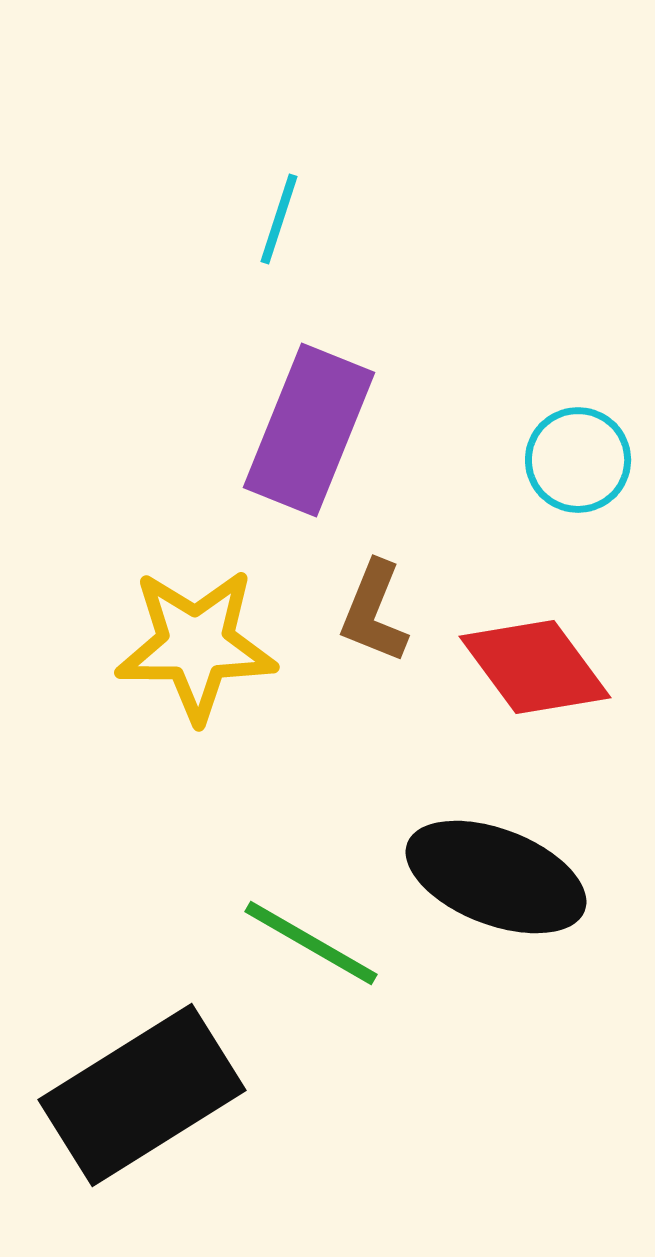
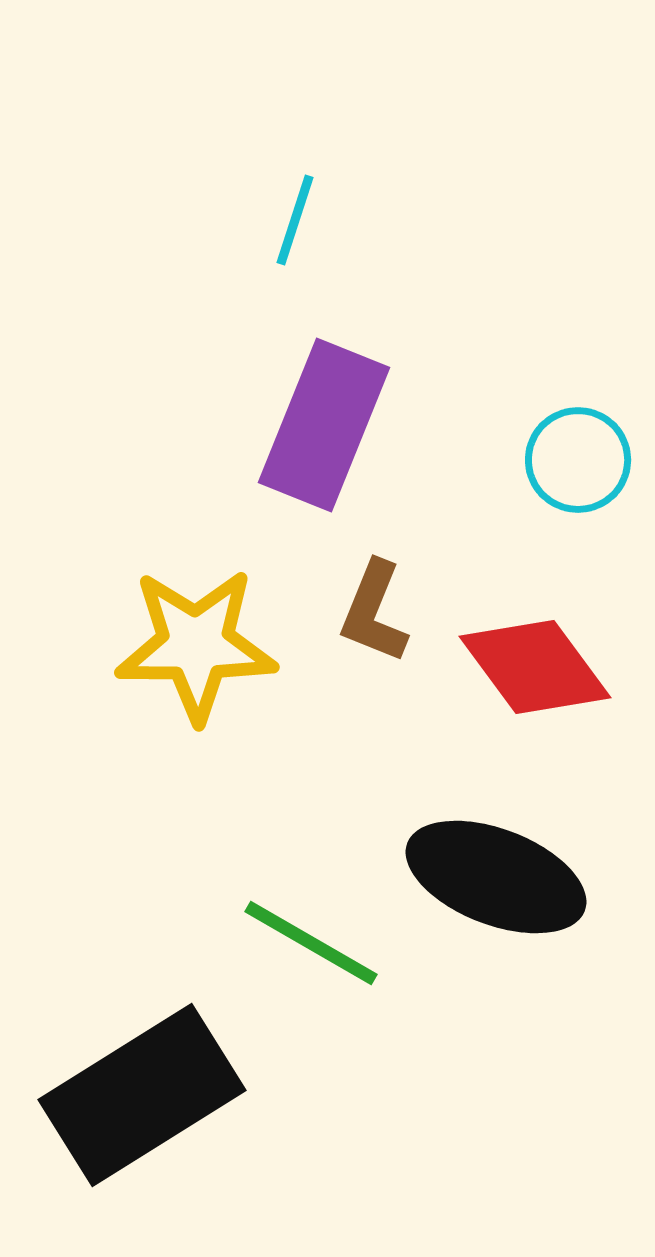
cyan line: moved 16 px right, 1 px down
purple rectangle: moved 15 px right, 5 px up
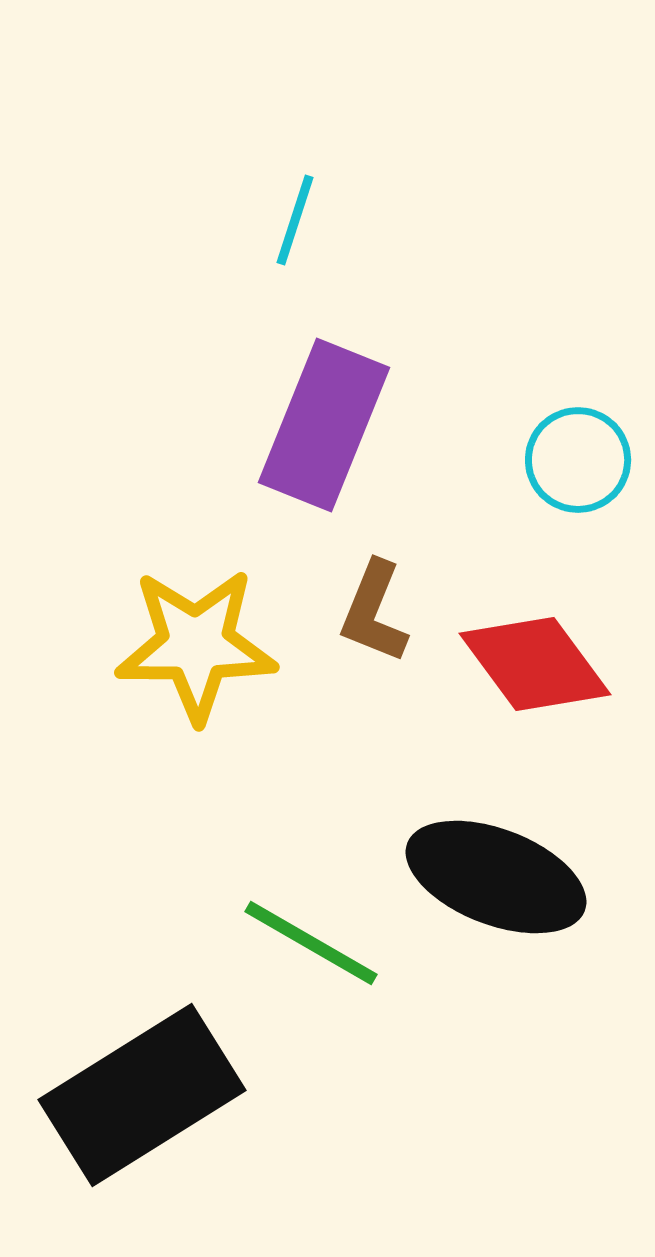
red diamond: moved 3 px up
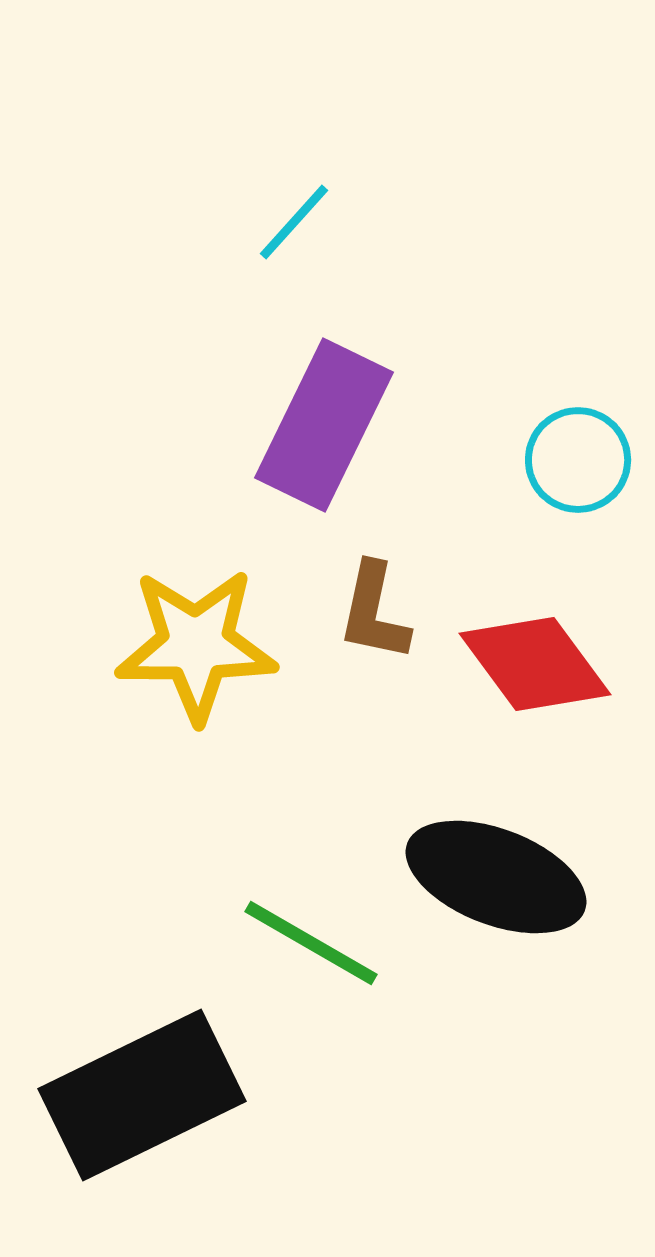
cyan line: moved 1 px left, 2 px down; rotated 24 degrees clockwise
purple rectangle: rotated 4 degrees clockwise
brown L-shape: rotated 10 degrees counterclockwise
black rectangle: rotated 6 degrees clockwise
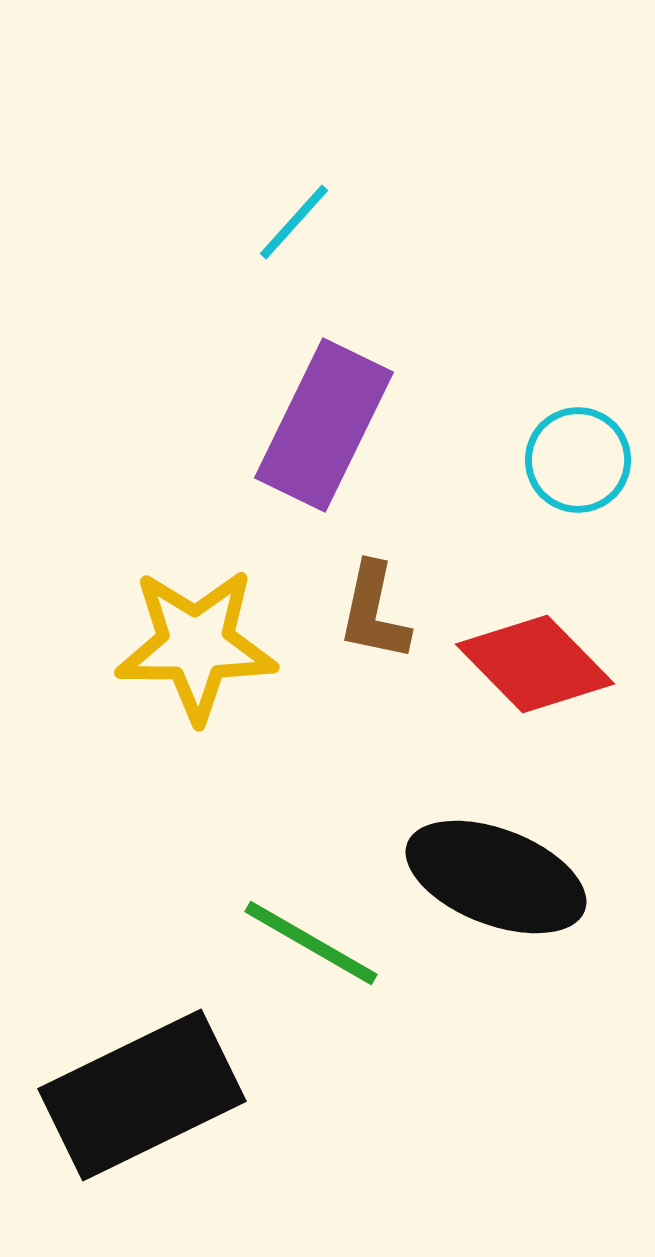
red diamond: rotated 8 degrees counterclockwise
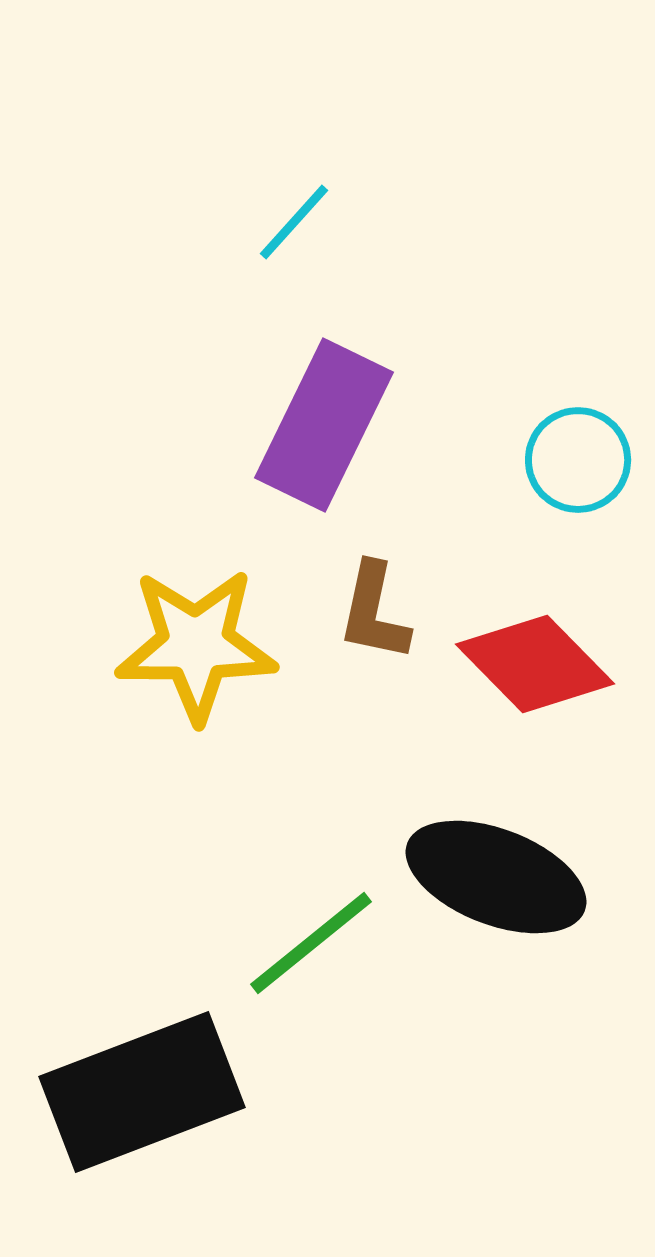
green line: rotated 69 degrees counterclockwise
black rectangle: moved 3 px up; rotated 5 degrees clockwise
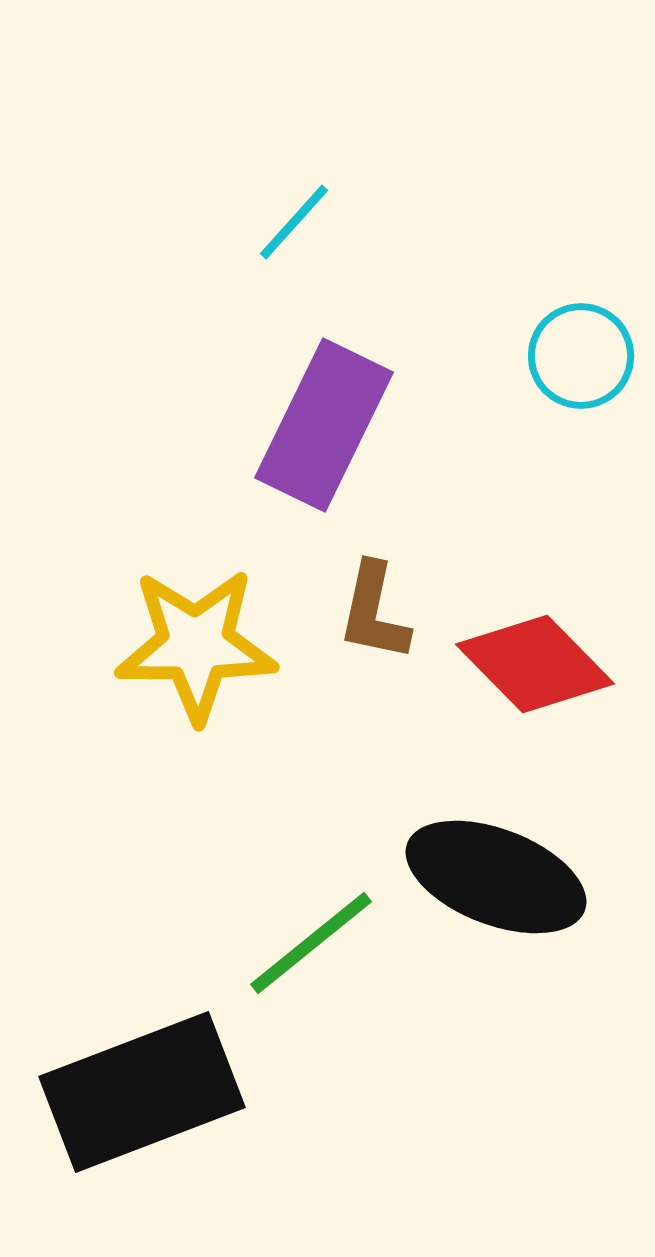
cyan circle: moved 3 px right, 104 px up
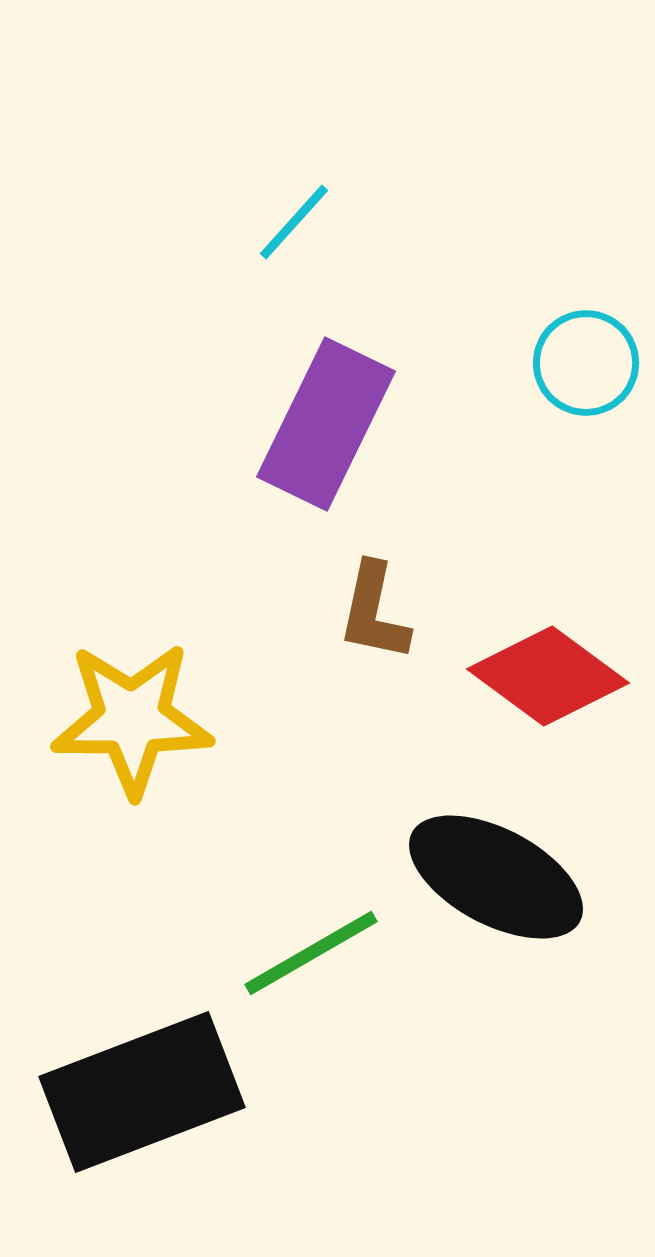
cyan circle: moved 5 px right, 7 px down
purple rectangle: moved 2 px right, 1 px up
yellow star: moved 64 px left, 74 px down
red diamond: moved 13 px right, 12 px down; rotated 9 degrees counterclockwise
black ellipse: rotated 7 degrees clockwise
green line: moved 10 px down; rotated 9 degrees clockwise
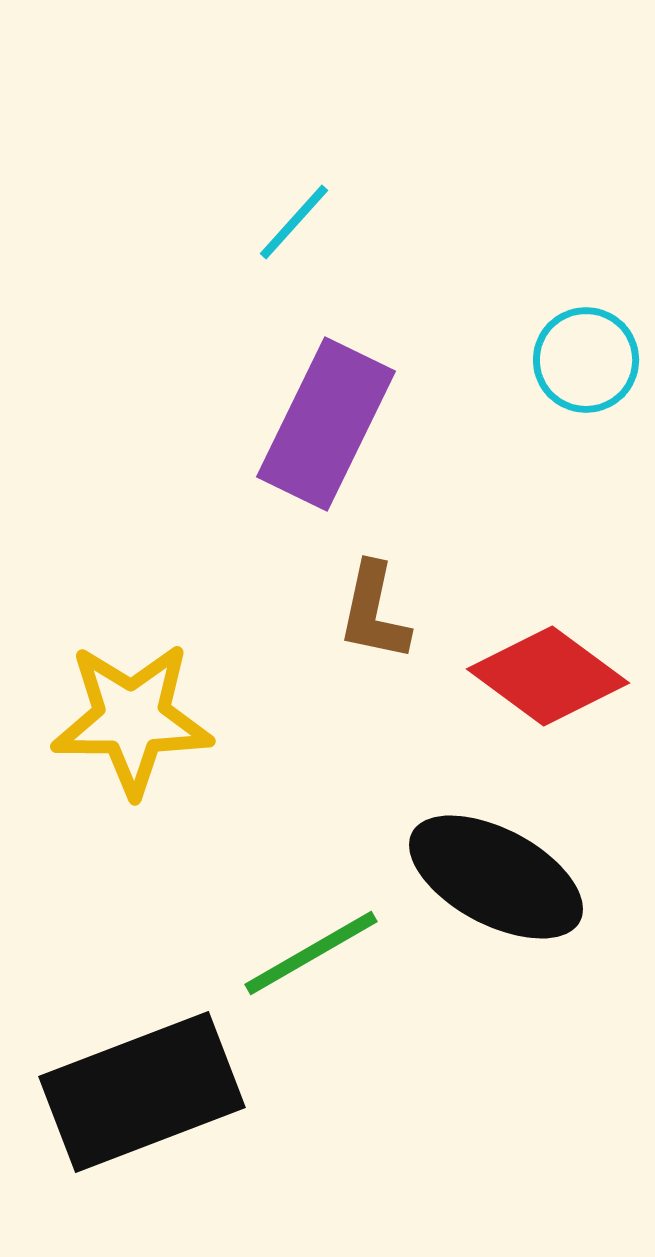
cyan circle: moved 3 px up
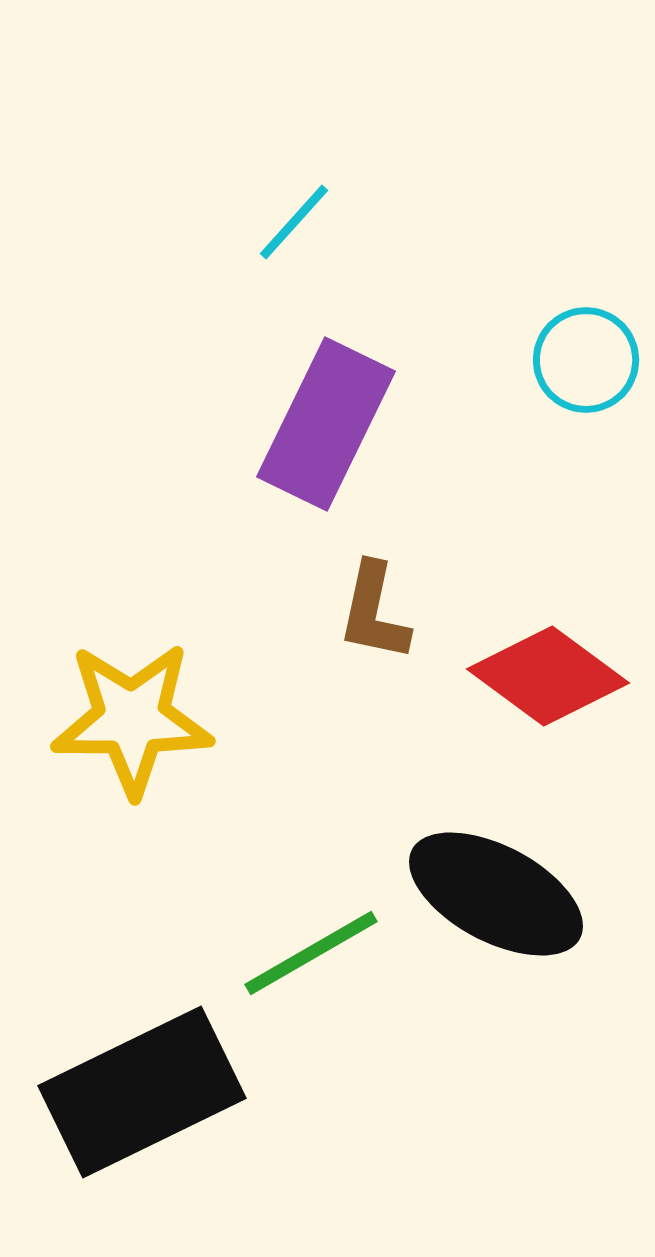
black ellipse: moved 17 px down
black rectangle: rotated 5 degrees counterclockwise
